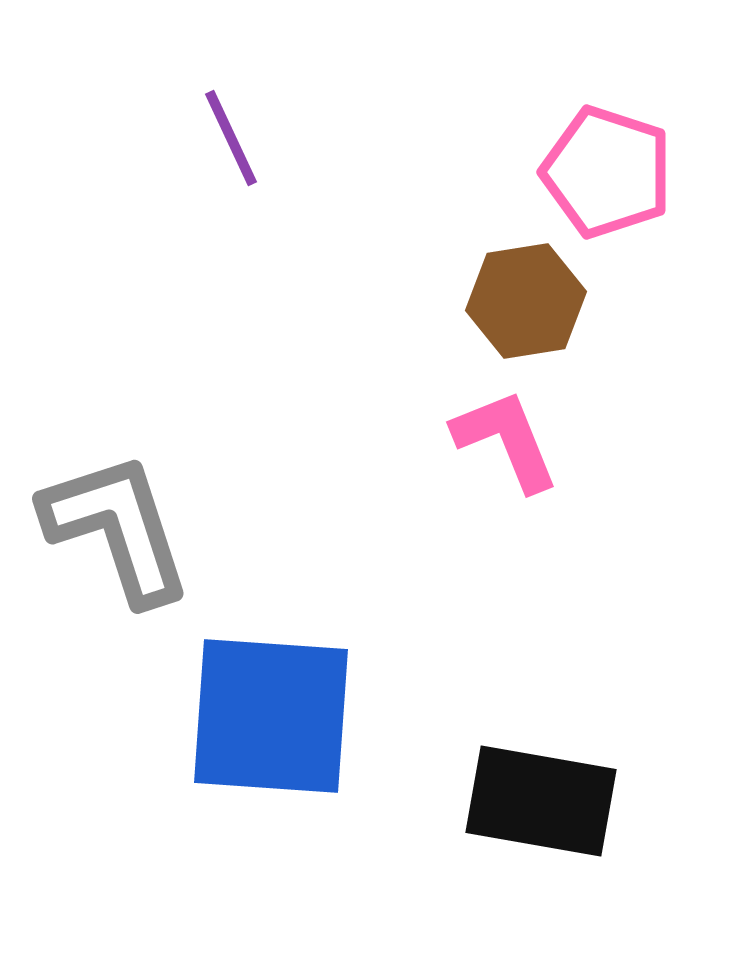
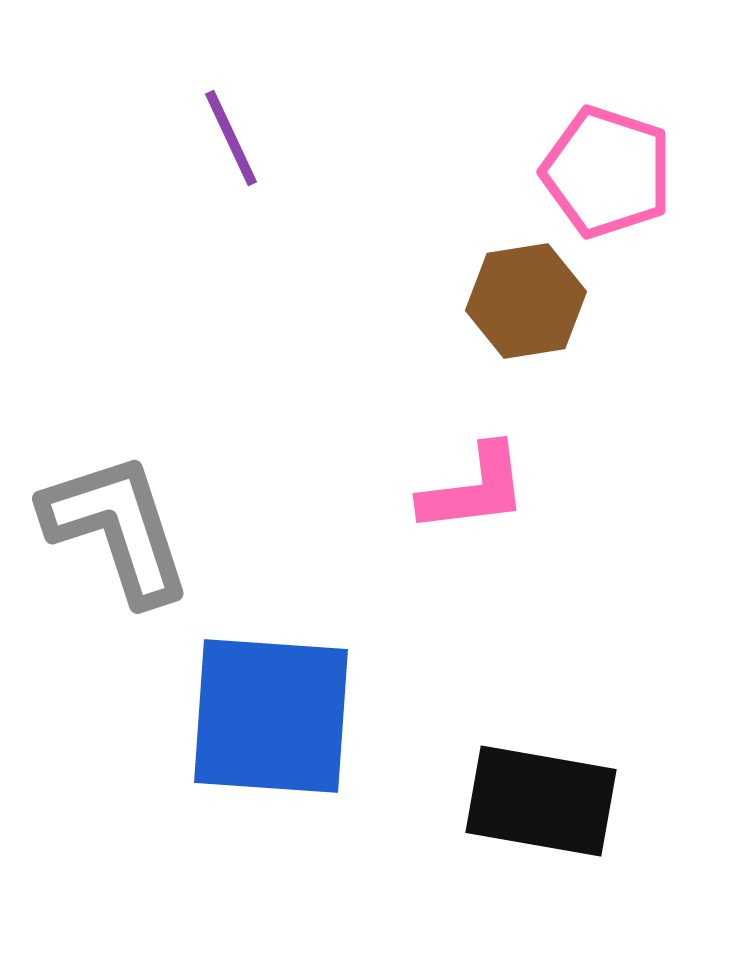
pink L-shape: moved 32 px left, 49 px down; rotated 105 degrees clockwise
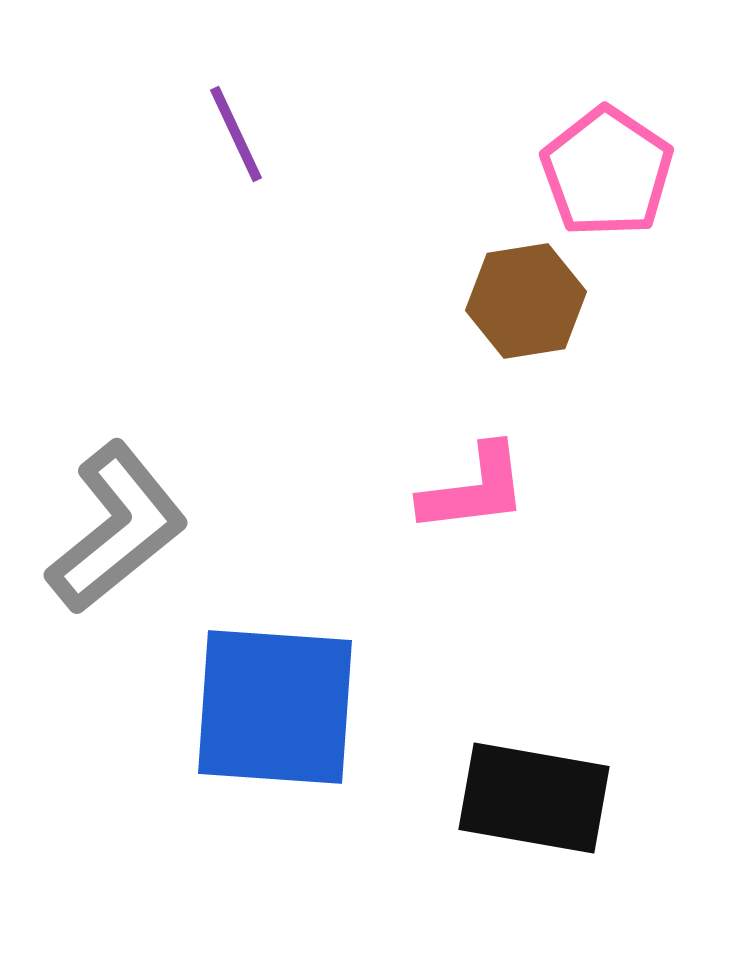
purple line: moved 5 px right, 4 px up
pink pentagon: rotated 16 degrees clockwise
gray L-shape: rotated 69 degrees clockwise
blue square: moved 4 px right, 9 px up
black rectangle: moved 7 px left, 3 px up
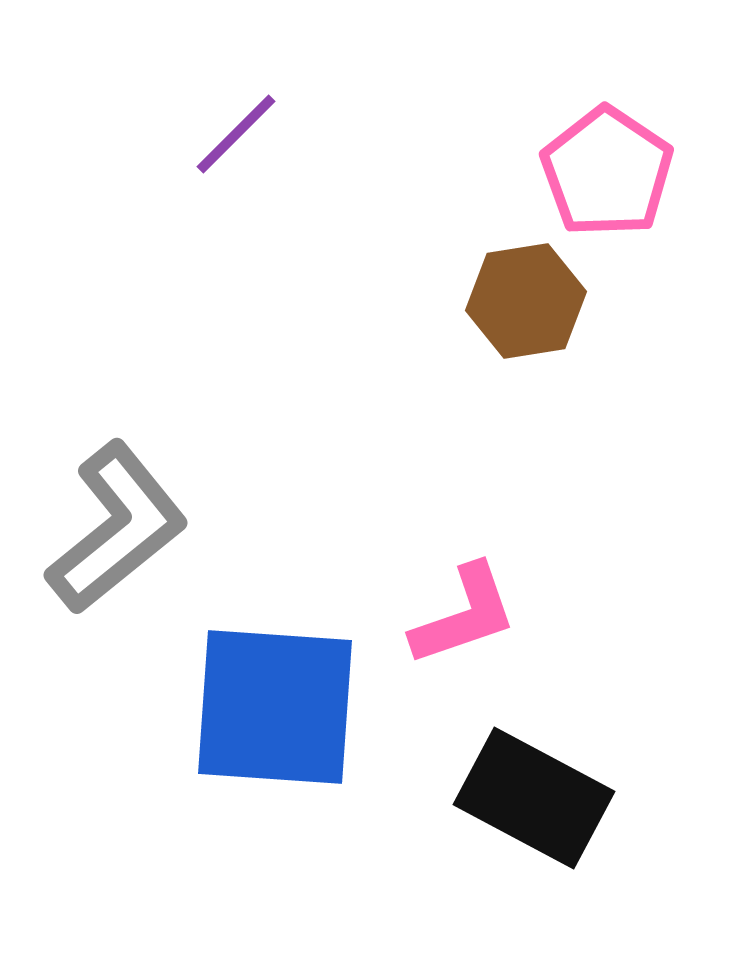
purple line: rotated 70 degrees clockwise
pink L-shape: moved 10 px left, 126 px down; rotated 12 degrees counterclockwise
black rectangle: rotated 18 degrees clockwise
